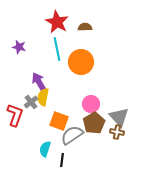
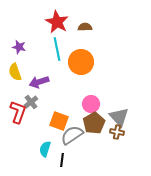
purple arrow: rotated 78 degrees counterclockwise
yellow semicircle: moved 28 px left, 25 px up; rotated 30 degrees counterclockwise
red L-shape: moved 3 px right, 3 px up
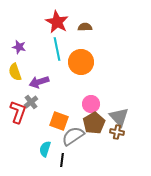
gray semicircle: moved 1 px right, 1 px down
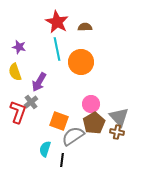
purple arrow: rotated 42 degrees counterclockwise
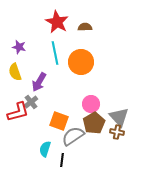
cyan line: moved 2 px left, 4 px down
red L-shape: rotated 55 degrees clockwise
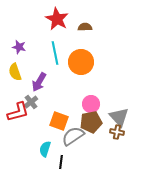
red star: moved 3 px up
brown pentagon: moved 3 px left, 1 px up; rotated 20 degrees clockwise
black line: moved 1 px left, 2 px down
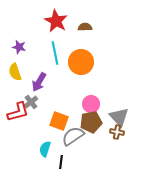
red star: moved 1 px left, 2 px down
